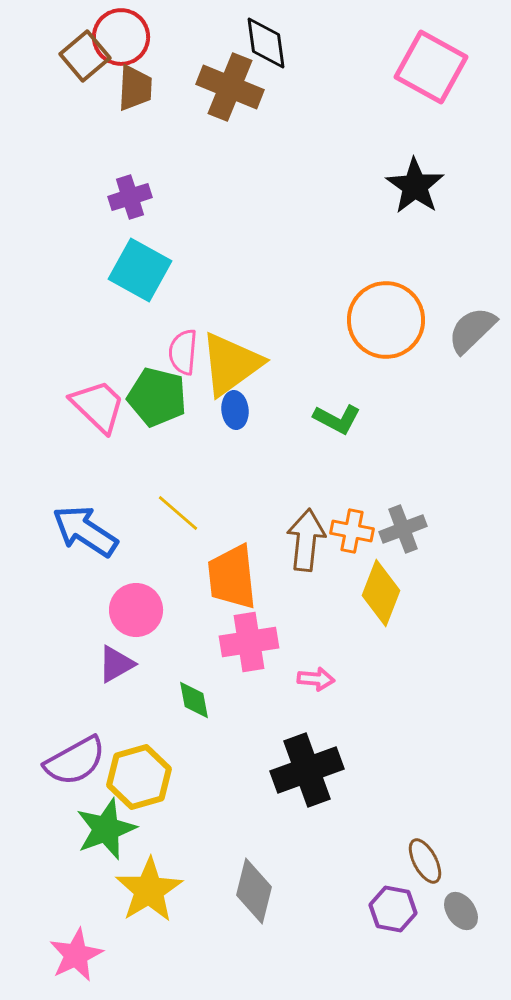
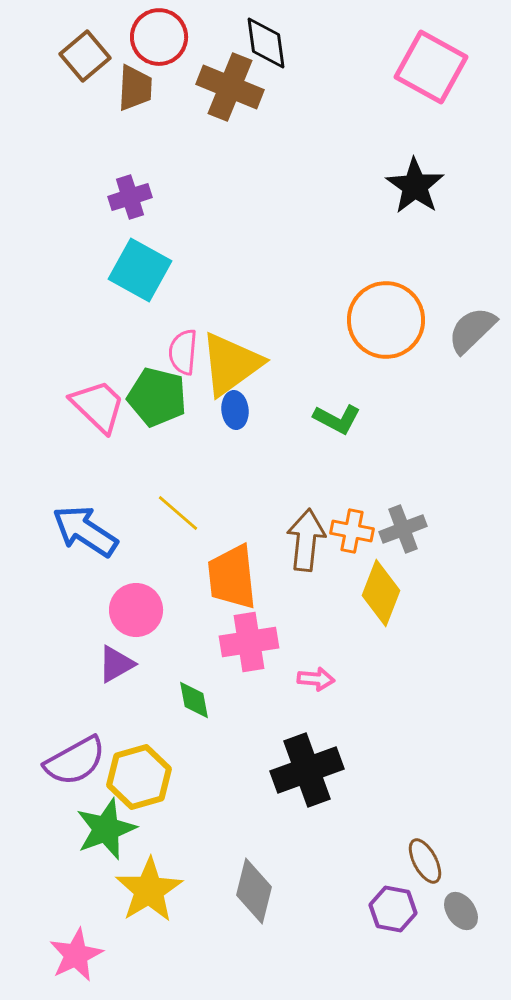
red circle: moved 38 px right
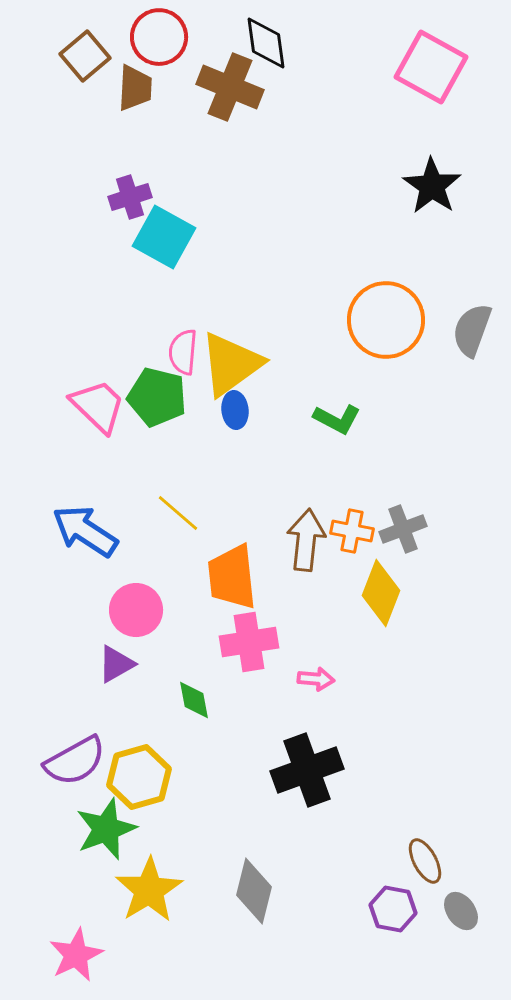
black star: moved 17 px right
cyan square: moved 24 px right, 33 px up
gray semicircle: rotated 26 degrees counterclockwise
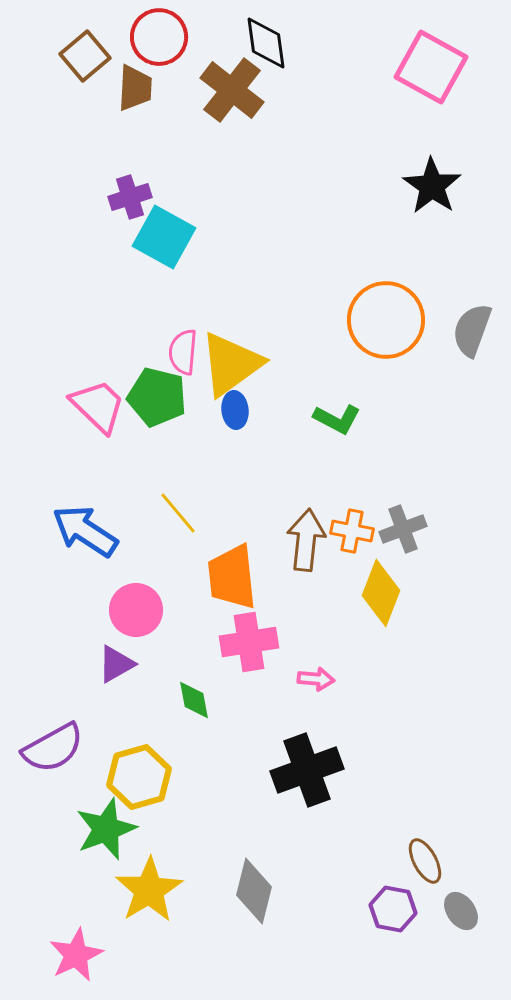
brown cross: moved 2 px right, 3 px down; rotated 16 degrees clockwise
yellow line: rotated 9 degrees clockwise
purple semicircle: moved 22 px left, 13 px up
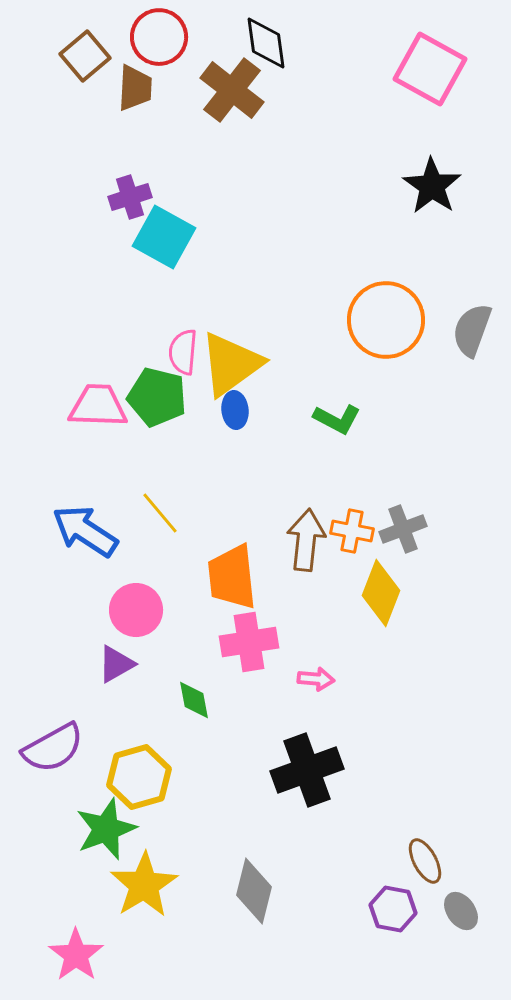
pink square: moved 1 px left, 2 px down
pink trapezoid: rotated 42 degrees counterclockwise
yellow line: moved 18 px left
yellow star: moved 5 px left, 5 px up
pink star: rotated 10 degrees counterclockwise
